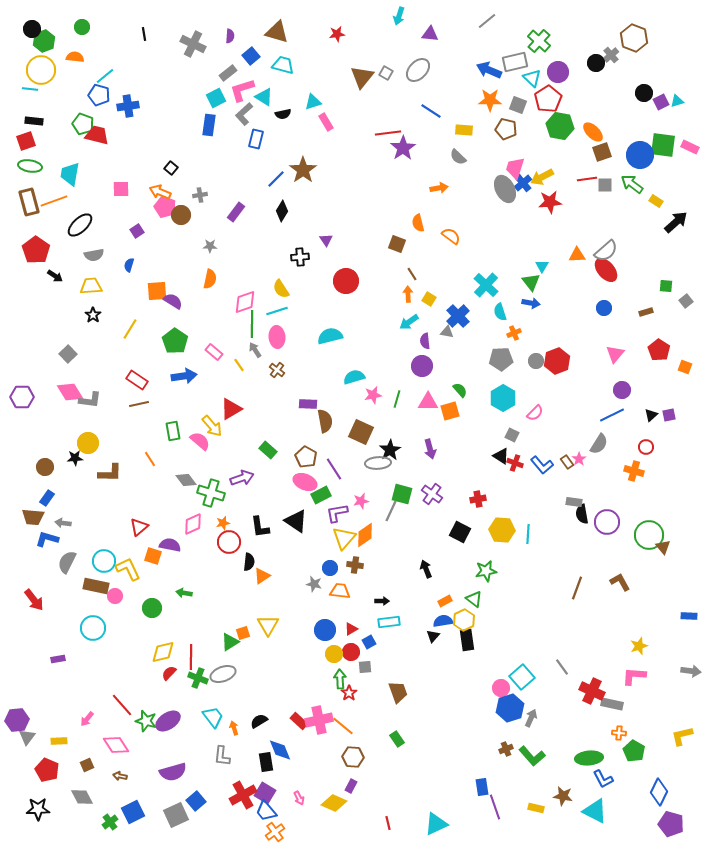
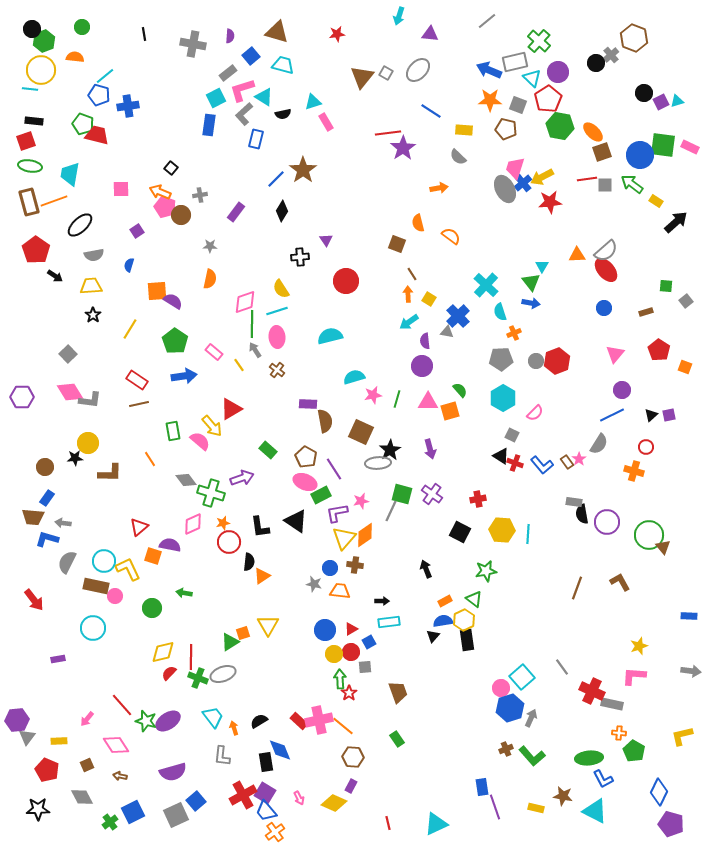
gray cross at (193, 44): rotated 15 degrees counterclockwise
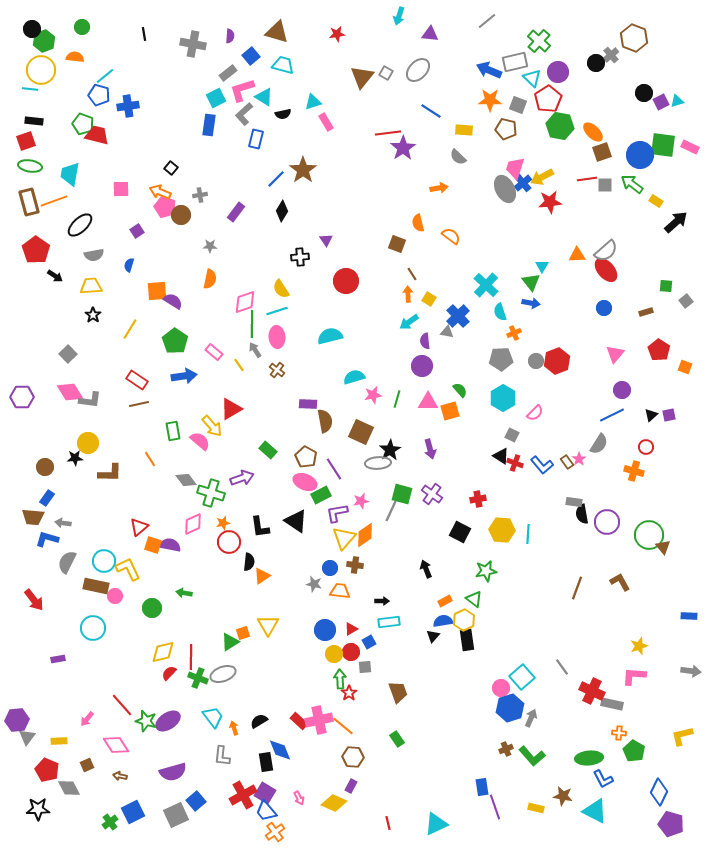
orange square at (153, 556): moved 11 px up
gray diamond at (82, 797): moved 13 px left, 9 px up
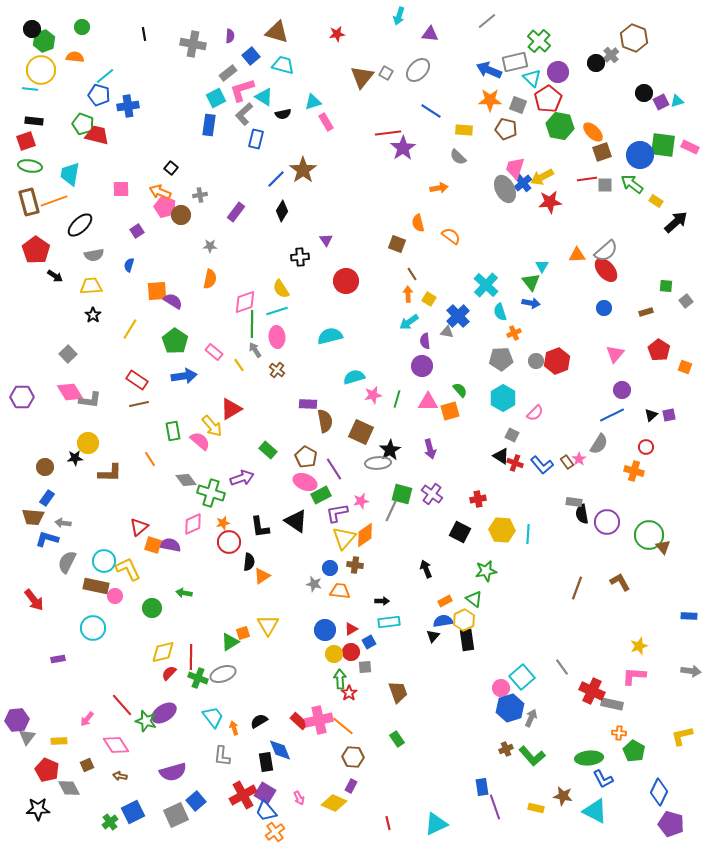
purple ellipse at (168, 721): moved 4 px left, 8 px up
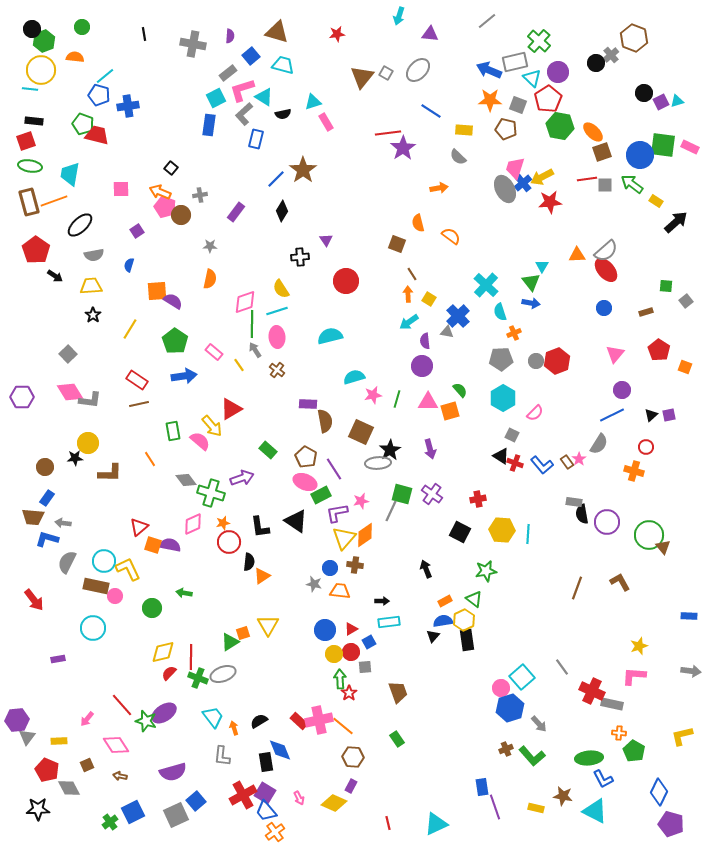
gray arrow at (531, 718): moved 8 px right, 6 px down; rotated 114 degrees clockwise
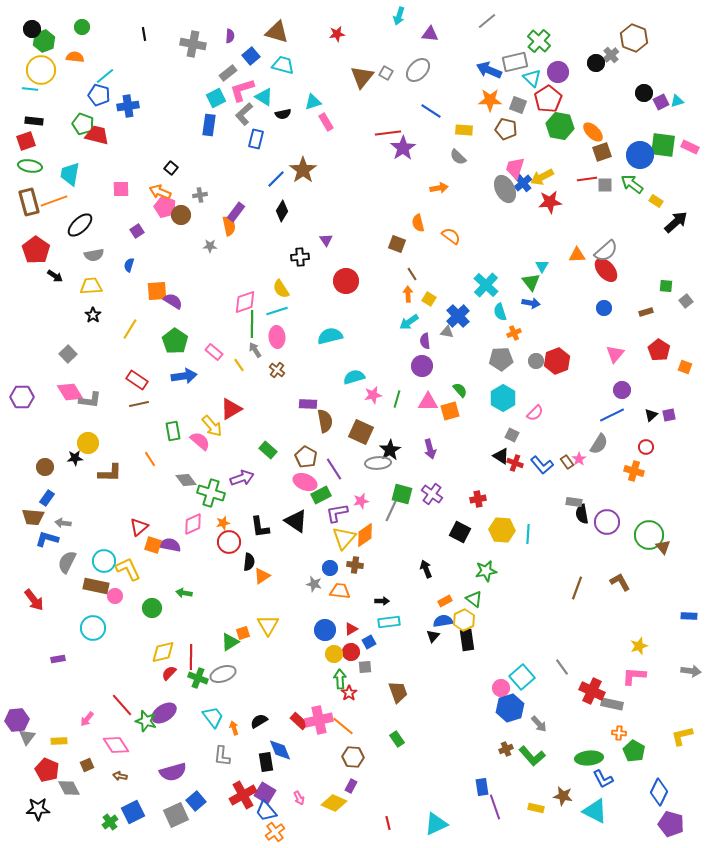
orange semicircle at (210, 279): moved 19 px right, 53 px up; rotated 24 degrees counterclockwise
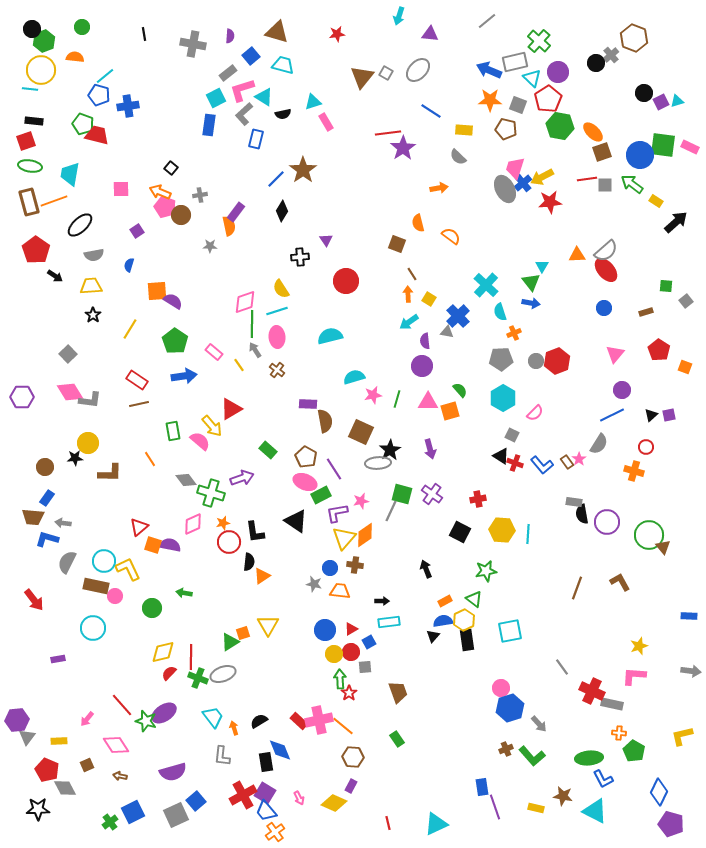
black L-shape at (260, 527): moved 5 px left, 5 px down
cyan square at (522, 677): moved 12 px left, 46 px up; rotated 30 degrees clockwise
gray diamond at (69, 788): moved 4 px left
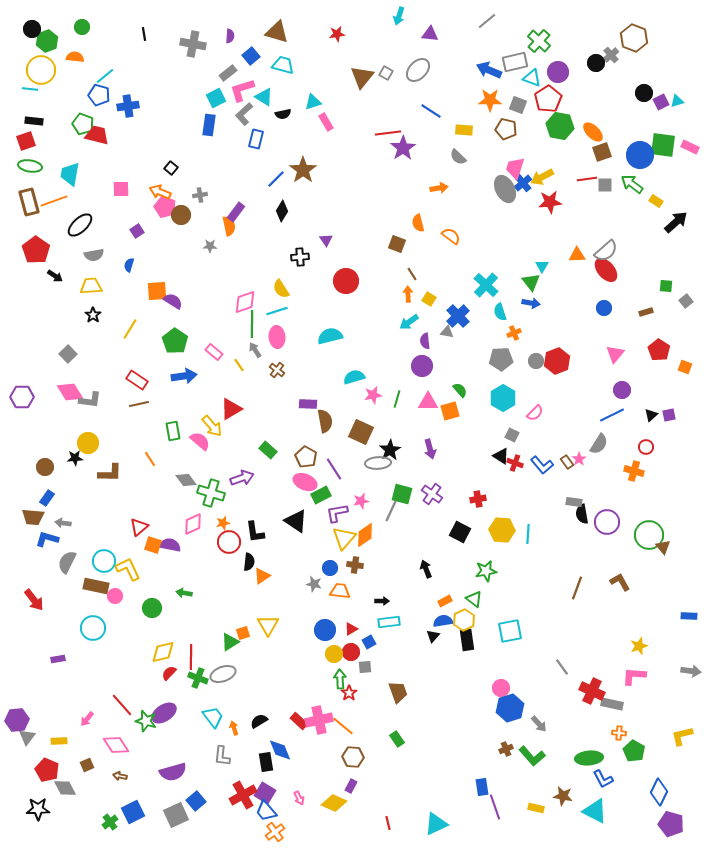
green hexagon at (44, 41): moved 3 px right
cyan triangle at (532, 78): rotated 24 degrees counterclockwise
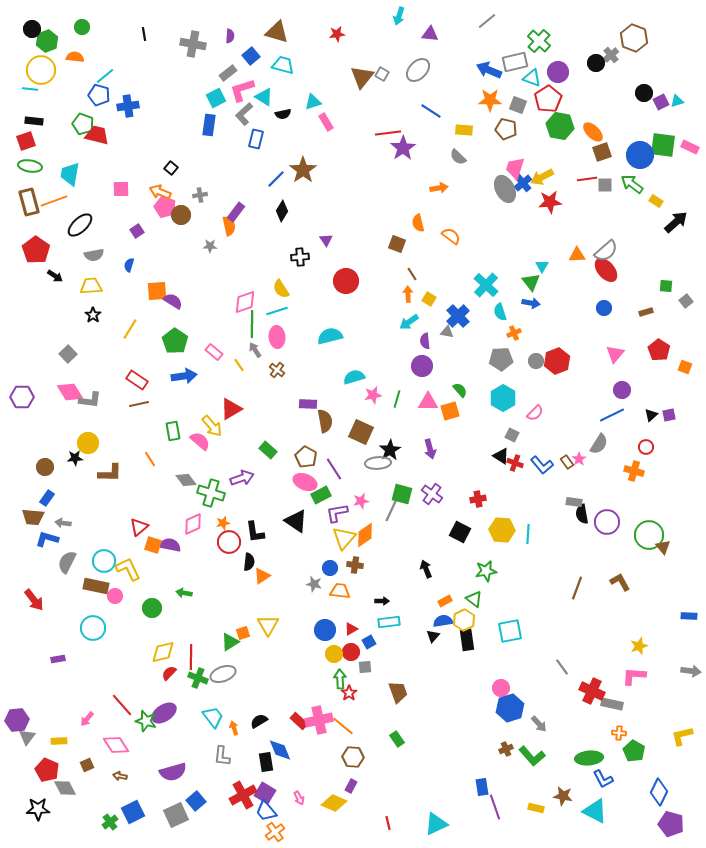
gray square at (386, 73): moved 4 px left, 1 px down
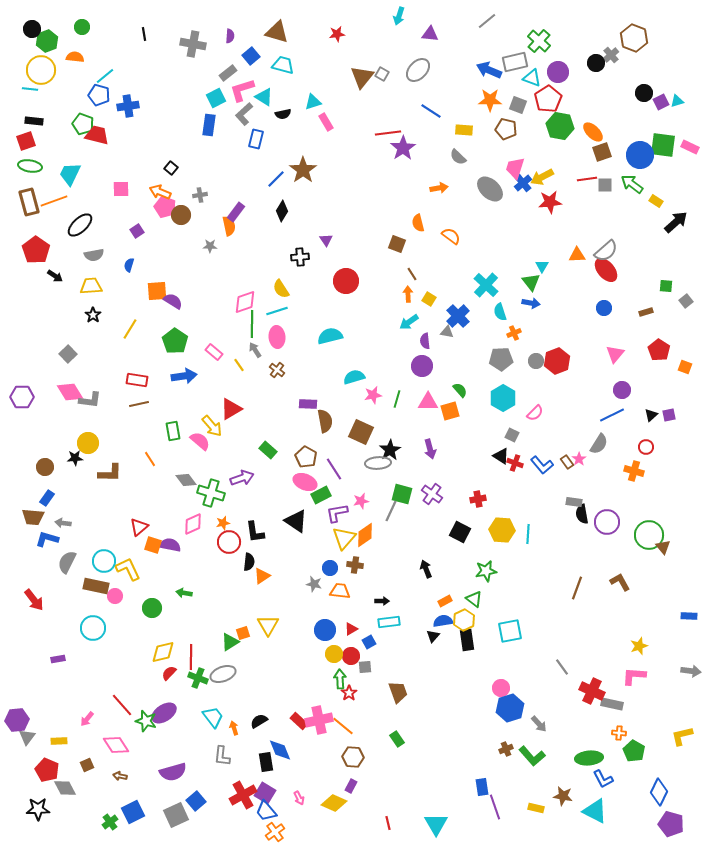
cyan trapezoid at (70, 174): rotated 15 degrees clockwise
gray ellipse at (505, 189): moved 15 px left; rotated 20 degrees counterclockwise
red rectangle at (137, 380): rotated 25 degrees counterclockwise
red circle at (351, 652): moved 4 px down
cyan triangle at (436, 824): rotated 35 degrees counterclockwise
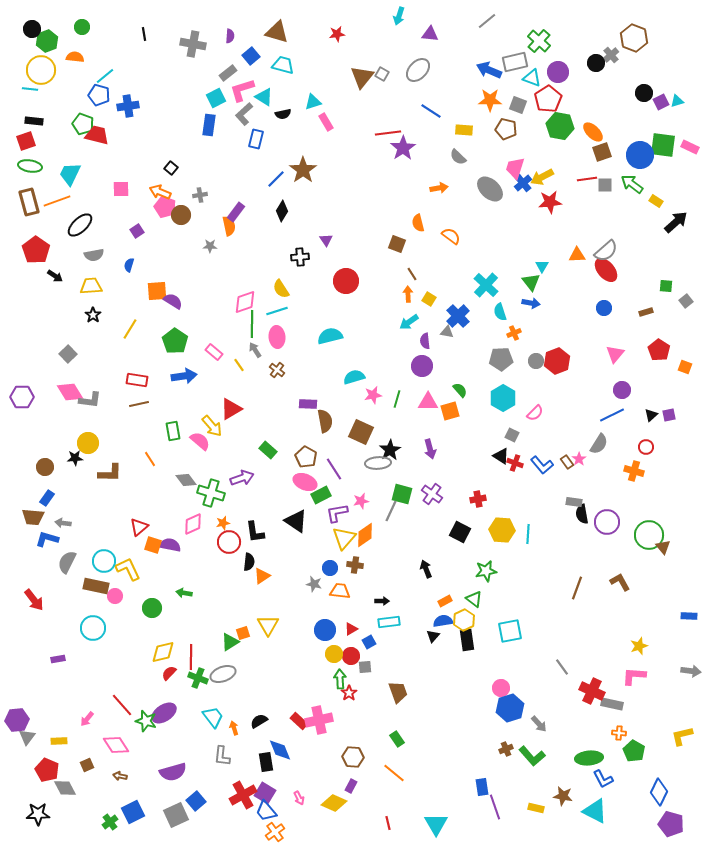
orange line at (54, 201): moved 3 px right
orange line at (343, 726): moved 51 px right, 47 px down
black star at (38, 809): moved 5 px down
